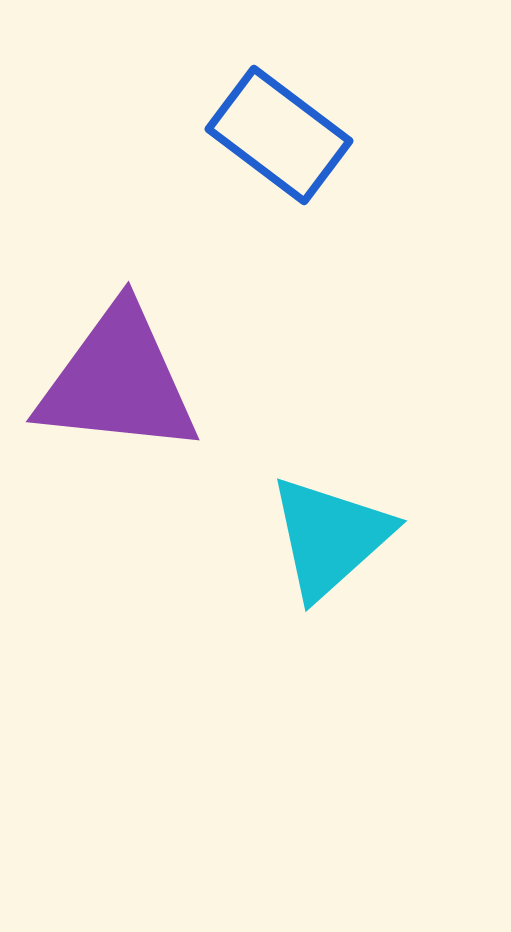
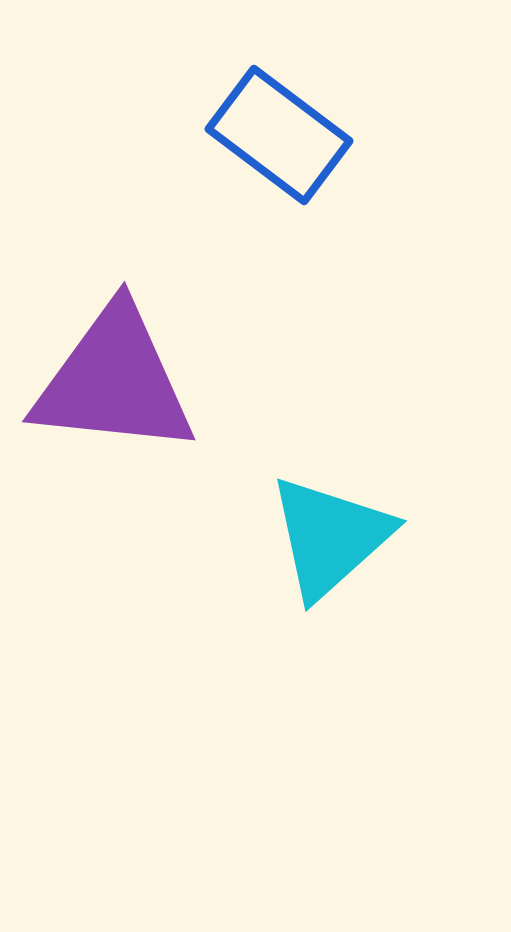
purple triangle: moved 4 px left
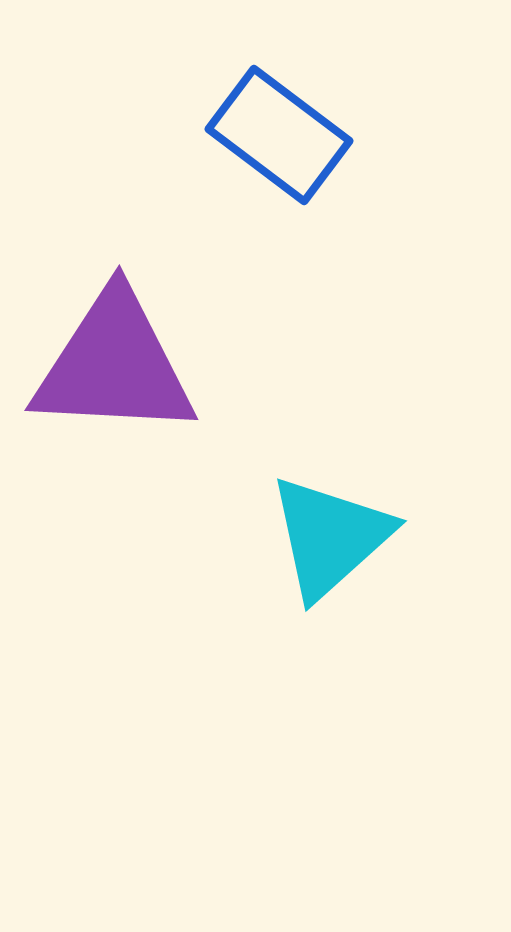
purple triangle: moved 16 px up; rotated 3 degrees counterclockwise
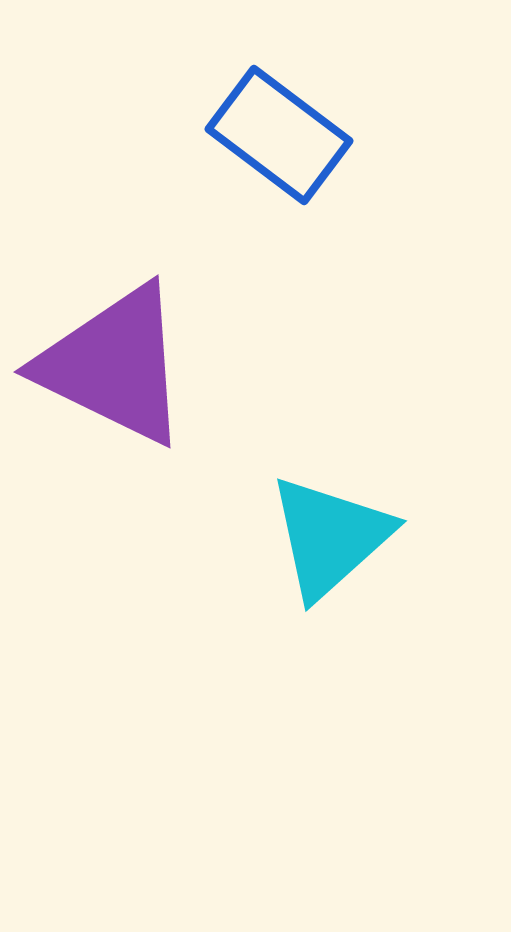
purple triangle: rotated 23 degrees clockwise
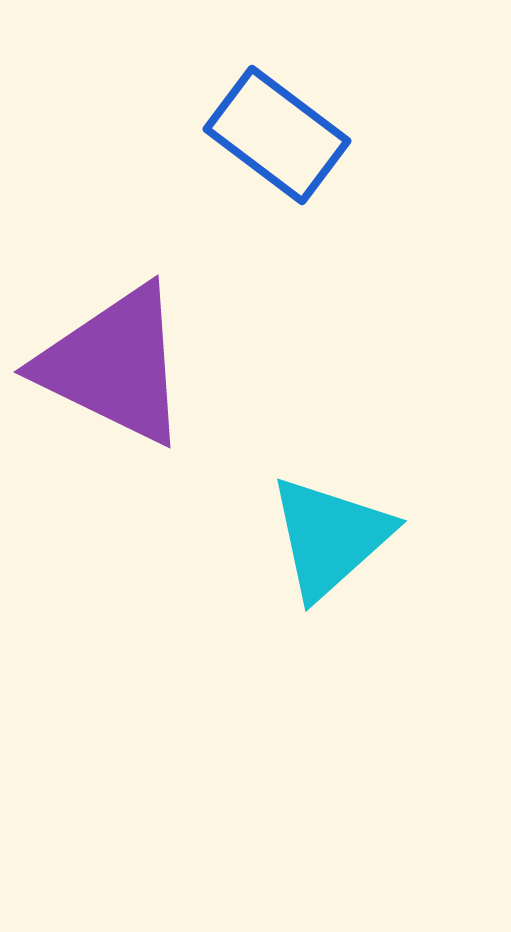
blue rectangle: moved 2 px left
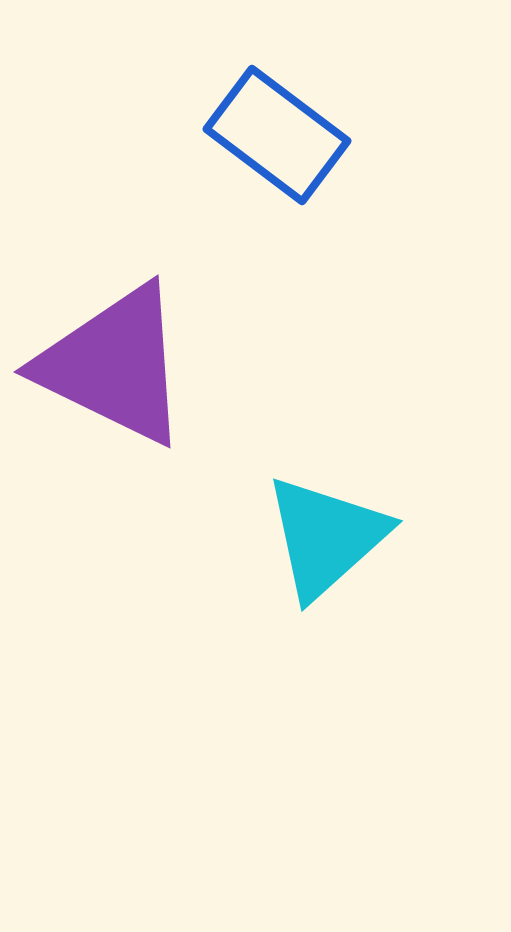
cyan triangle: moved 4 px left
